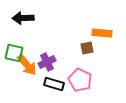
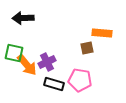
pink pentagon: rotated 15 degrees counterclockwise
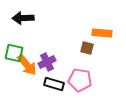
brown square: rotated 24 degrees clockwise
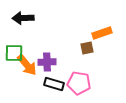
orange rectangle: rotated 24 degrees counterclockwise
brown square: rotated 24 degrees counterclockwise
green square: rotated 12 degrees counterclockwise
purple cross: rotated 24 degrees clockwise
pink pentagon: moved 1 px left, 3 px down
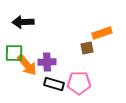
black arrow: moved 4 px down
pink pentagon: rotated 10 degrees counterclockwise
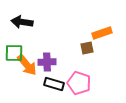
black arrow: moved 1 px left; rotated 10 degrees clockwise
pink pentagon: rotated 20 degrees clockwise
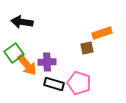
green square: rotated 36 degrees counterclockwise
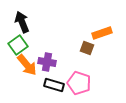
black arrow: rotated 60 degrees clockwise
brown square: rotated 32 degrees clockwise
green square: moved 4 px right, 8 px up
purple cross: rotated 12 degrees clockwise
black rectangle: moved 1 px down
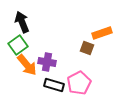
pink pentagon: rotated 25 degrees clockwise
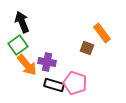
orange rectangle: rotated 72 degrees clockwise
pink pentagon: moved 4 px left; rotated 25 degrees counterclockwise
